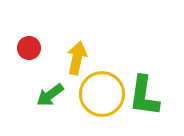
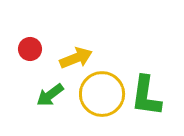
red circle: moved 1 px right, 1 px down
yellow arrow: moved 1 px left; rotated 56 degrees clockwise
green L-shape: moved 2 px right
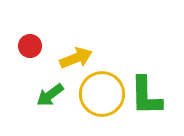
red circle: moved 3 px up
green L-shape: rotated 9 degrees counterclockwise
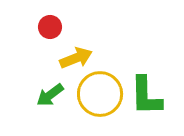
red circle: moved 20 px right, 19 px up
yellow circle: moved 2 px left
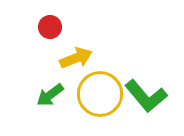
green L-shape: rotated 39 degrees counterclockwise
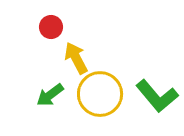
red circle: moved 1 px right
yellow arrow: rotated 96 degrees counterclockwise
green L-shape: moved 11 px right
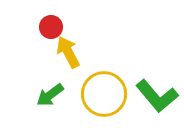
yellow arrow: moved 8 px left, 6 px up
yellow circle: moved 4 px right
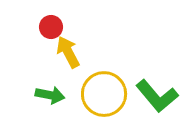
green arrow: rotated 132 degrees counterclockwise
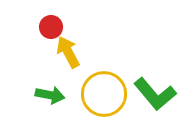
green L-shape: moved 2 px left, 2 px up
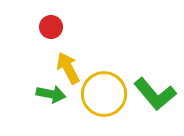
yellow arrow: moved 16 px down
green arrow: moved 1 px right, 1 px up
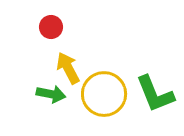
green L-shape: rotated 18 degrees clockwise
